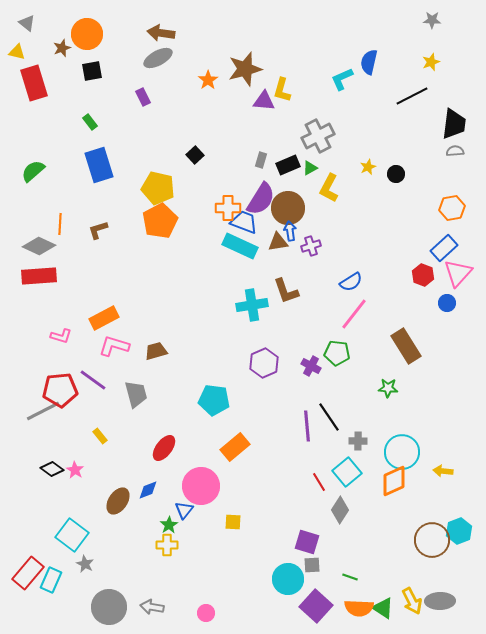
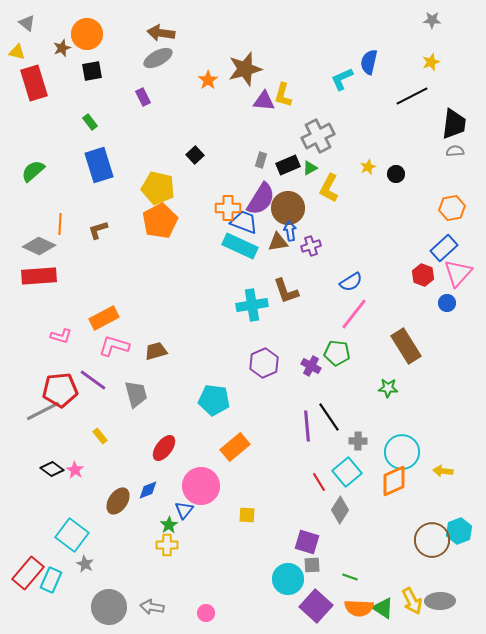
yellow L-shape at (282, 90): moved 1 px right, 5 px down
yellow square at (233, 522): moved 14 px right, 7 px up
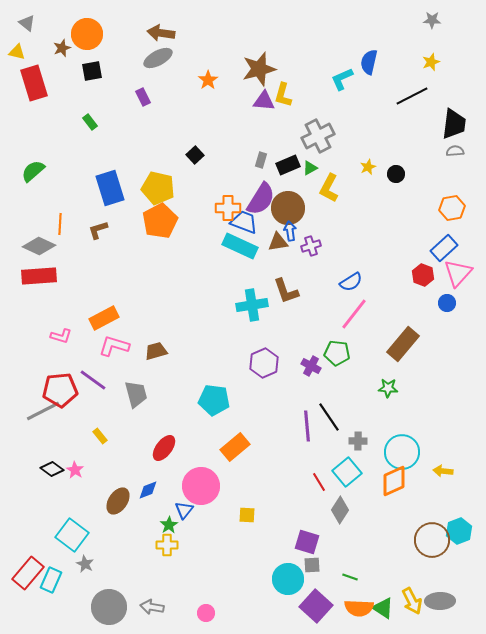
brown star at (245, 69): moved 14 px right
blue rectangle at (99, 165): moved 11 px right, 23 px down
brown rectangle at (406, 346): moved 3 px left, 2 px up; rotated 72 degrees clockwise
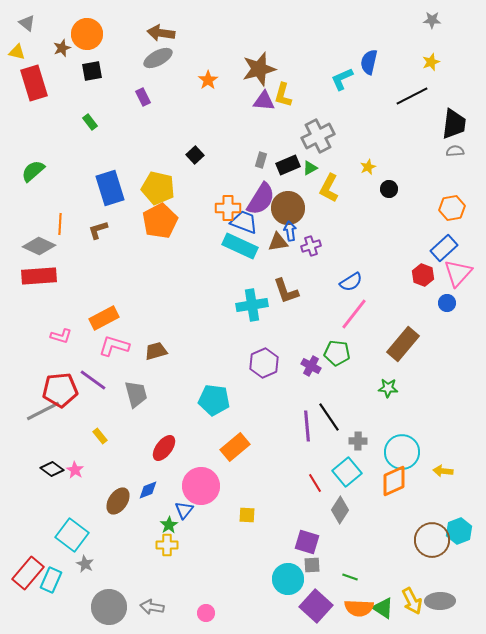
black circle at (396, 174): moved 7 px left, 15 px down
red line at (319, 482): moved 4 px left, 1 px down
